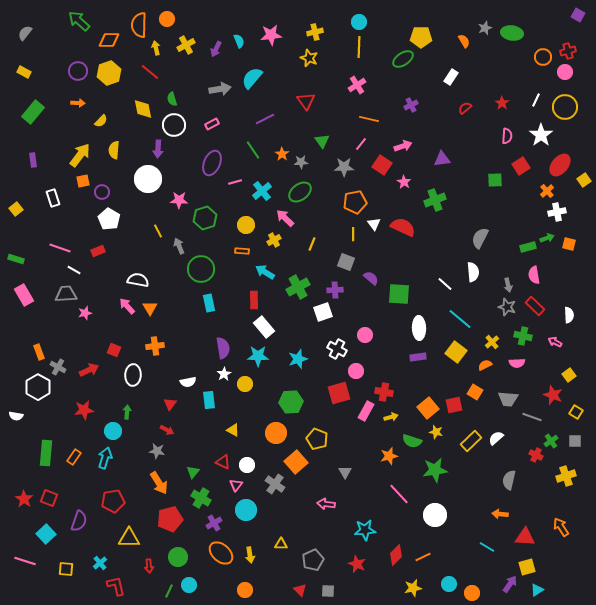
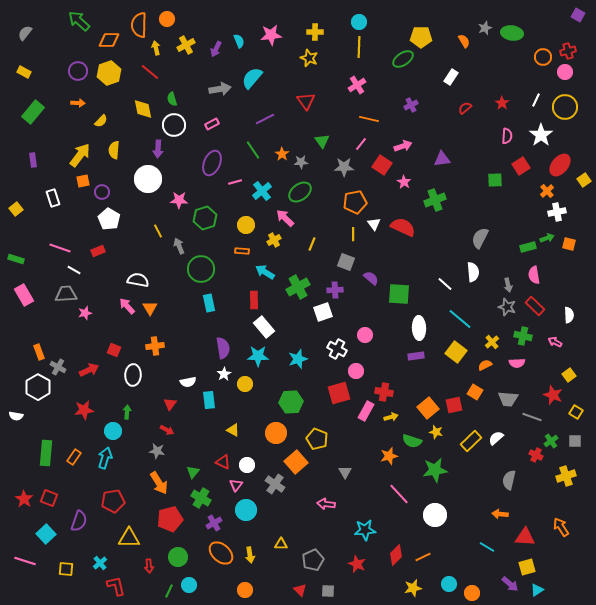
yellow cross at (315, 32): rotated 14 degrees clockwise
purple rectangle at (418, 357): moved 2 px left, 1 px up
purple arrow at (510, 584): rotated 96 degrees clockwise
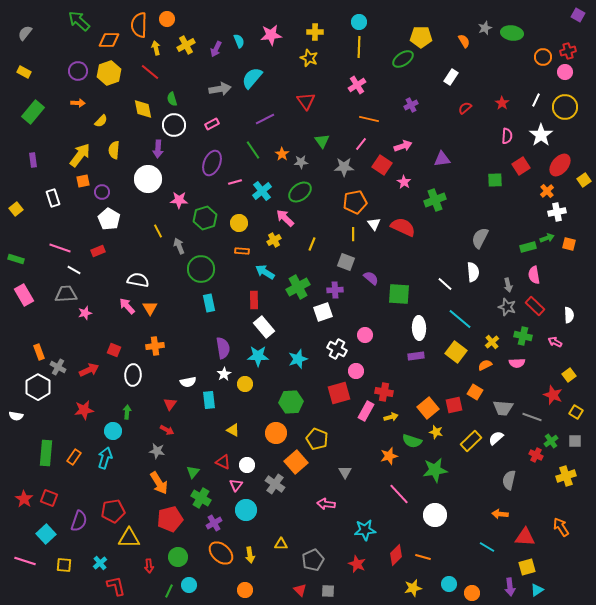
yellow circle at (246, 225): moved 7 px left, 2 px up
gray trapezoid at (508, 399): moved 5 px left, 9 px down
red pentagon at (113, 501): moved 10 px down
orange line at (423, 557): rotated 42 degrees clockwise
yellow square at (66, 569): moved 2 px left, 4 px up
purple arrow at (510, 584): moved 3 px down; rotated 42 degrees clockwise
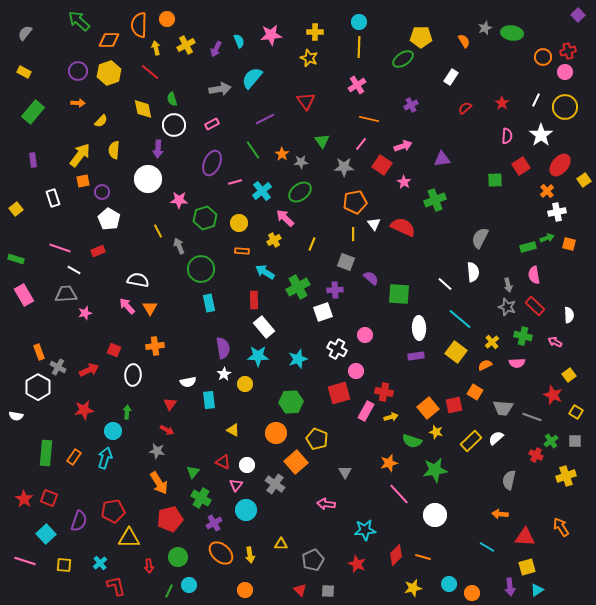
purple square at (578, 15): rotated 16 degrees clockwise
orange star at (389, 456): moved 7 px down
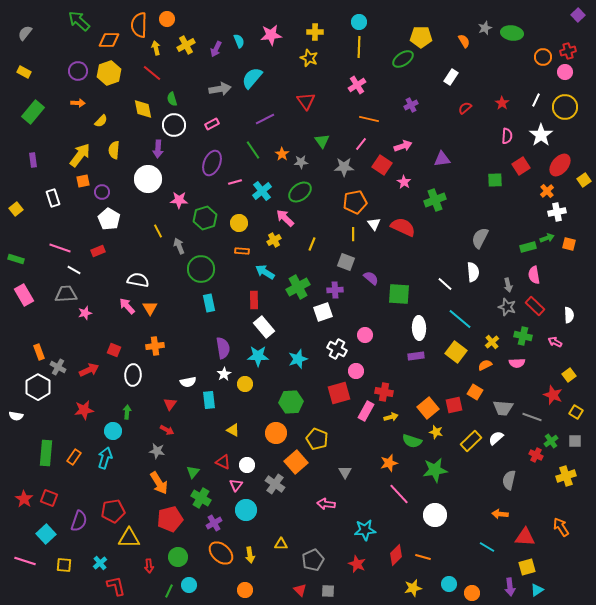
red line at (150, 72): moved 2 px right, 1 px down
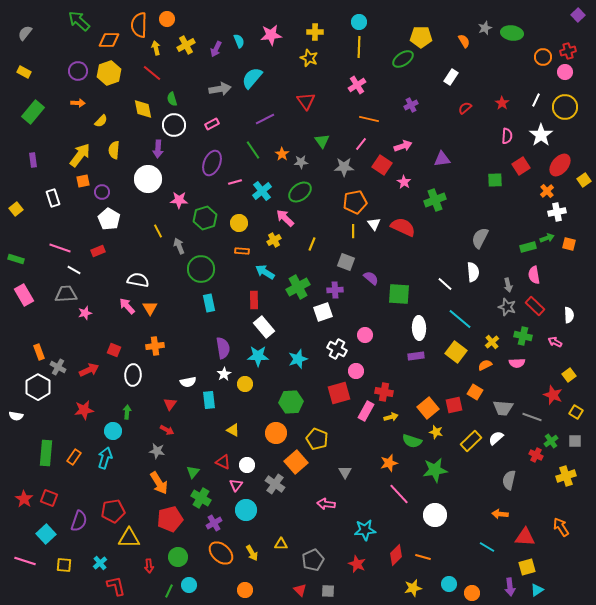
yellow line at (353, 234): moved 3 px up
yellow arrow at (250, 555): moved 2 px right, 2 px up; rotated 21 degrees counterclockwise
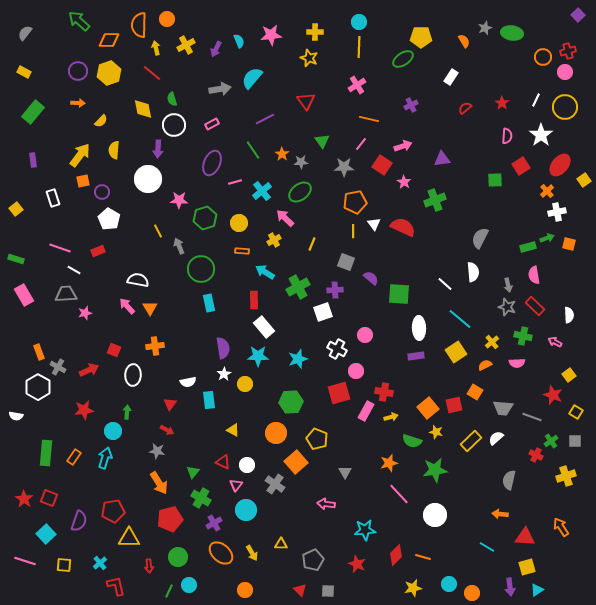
yellow square at (456, 352): rotated 20 degrees clockwise
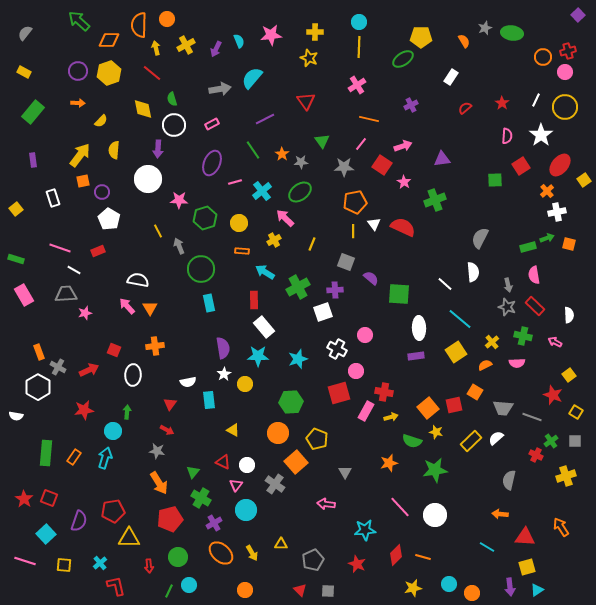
orange circle at (276, 433): moved 2 px right
pink line at (399, 494): moved 1 px right, 13 px down
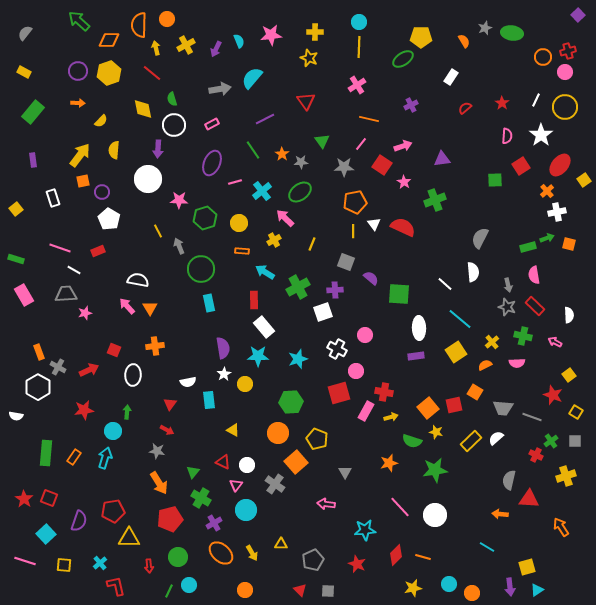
red triangle at (525, 537): moved 4 px right, 38 px up
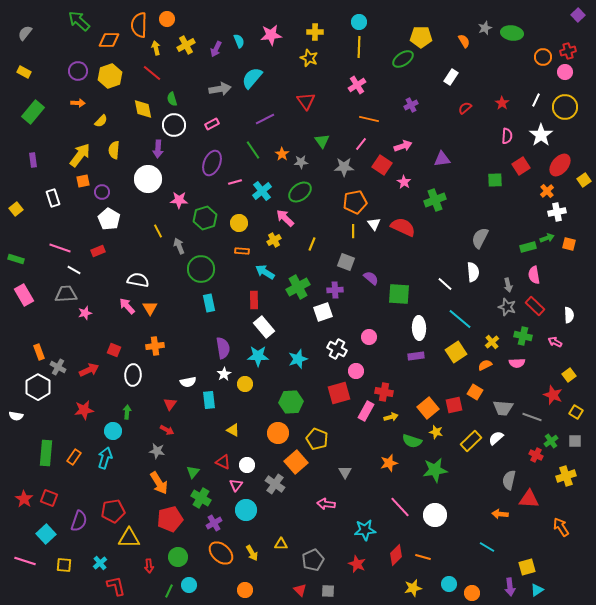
yellow hexagon at (109, 73): moved 1 px right, 3 px down
pink circle at (365, 335): moved 4 px right, 2 px down
